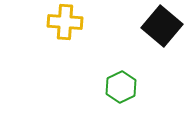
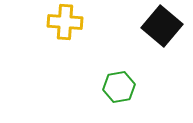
green hexagon: moved 2 px left; rotated 16 degrees clockwise
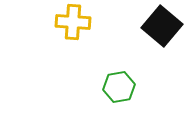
yellow cross: moved 8 px right
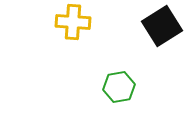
black square: rotated 18 degrees clockwise
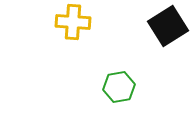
black square: moved 6 px right
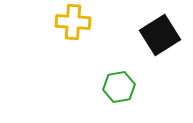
black square: moved 8 px left, 9 px down
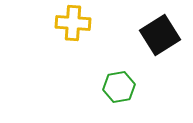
yellow cross: moved 1 px down
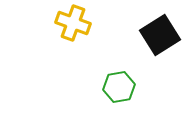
yellow cross: rotated 16 degrees clockwise
